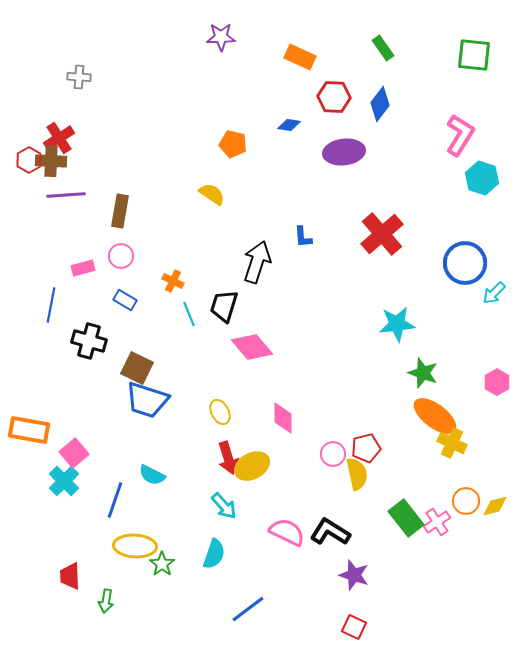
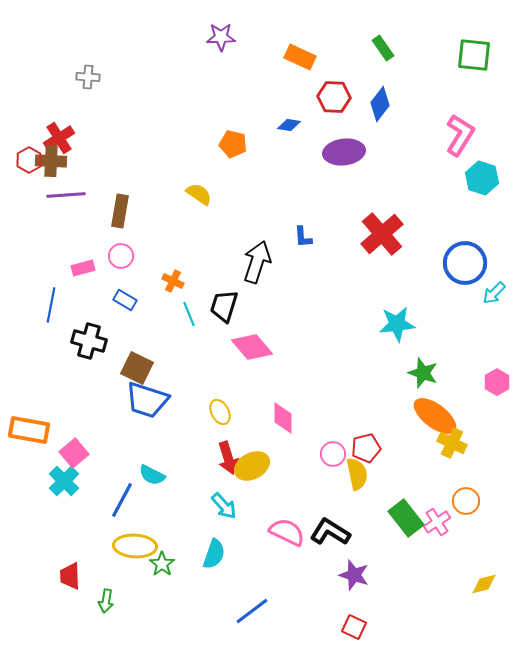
gray cross at (79, 77): moved 9 px right
yellow semicircle at (212, 194): moved 13 px left
blue line at (115, 500): moved 7 px right; rotated 9 degrees clockwise
yellow diamond at (495, 506): moved 11 px left, 78 px down
blue line at (248, 609): moved 4 px right, 2 px down
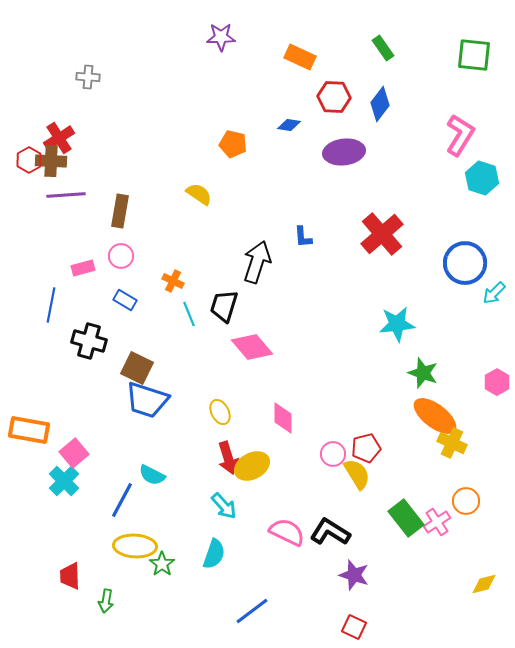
yellow semicircle at (357, 474): rotated 20 degrees counterclockwise
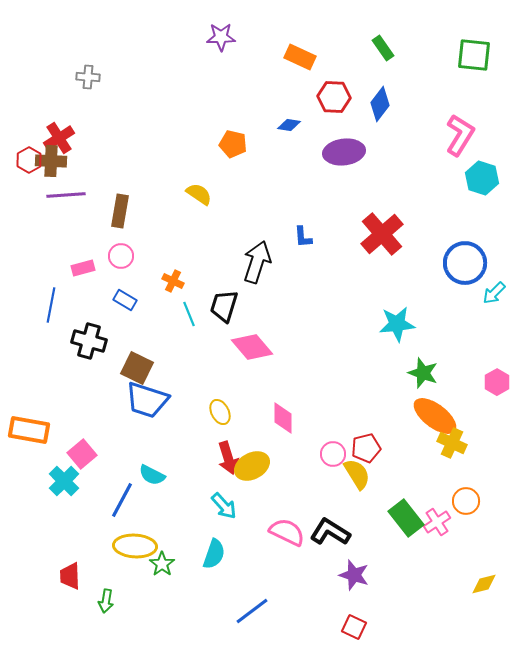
pink square at (74, 453): moved 8 px right, 1 px down
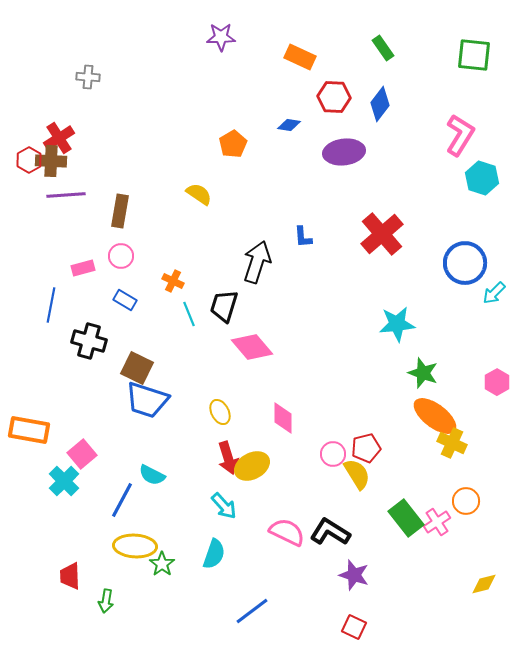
orange pentagon at (233, 144): rotated 28 degrees clockwise
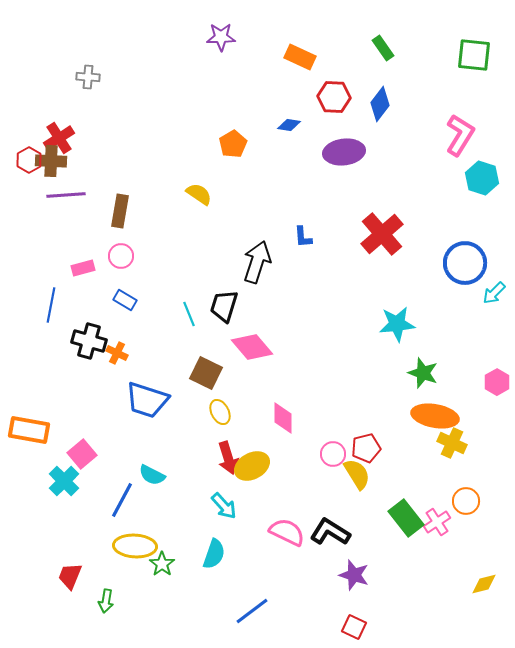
orange cross at (173, 281): moved 56 px left, 72 px down
brown square at (137, 368): moved 69 px right, 5 px down
orange ellipse at (435, 416): rotated 27 degrees counterclockwise
red trapezoid at (70, 576): rotated 24 degrees clockwise
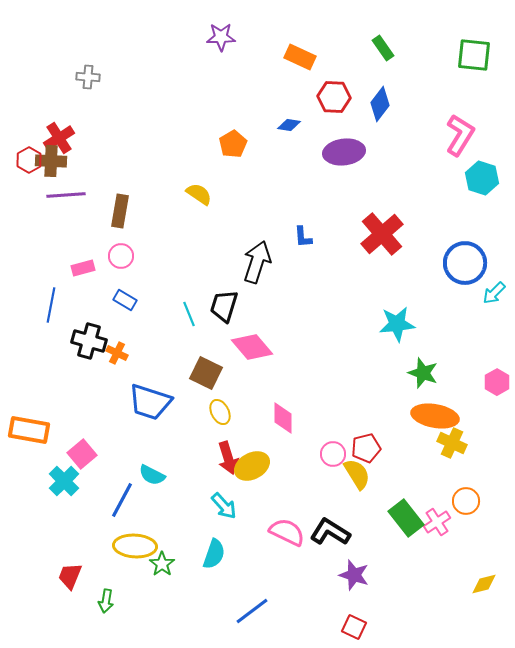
blue trapezoid at (147, 400): moved 3 px right, 2 px down
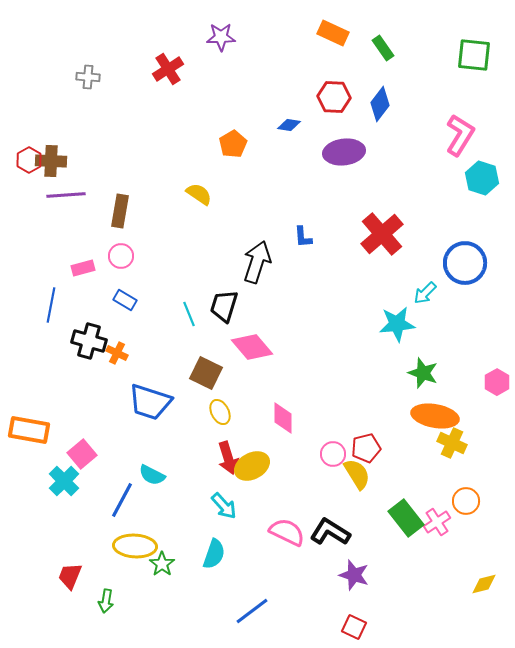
orange rectangle at (300, 57): moved 33 px right, 24 px up
red cross at (59, 138): moved 109 px right, 69 px up
cyan arrow at (494, 293): moved 69 px left
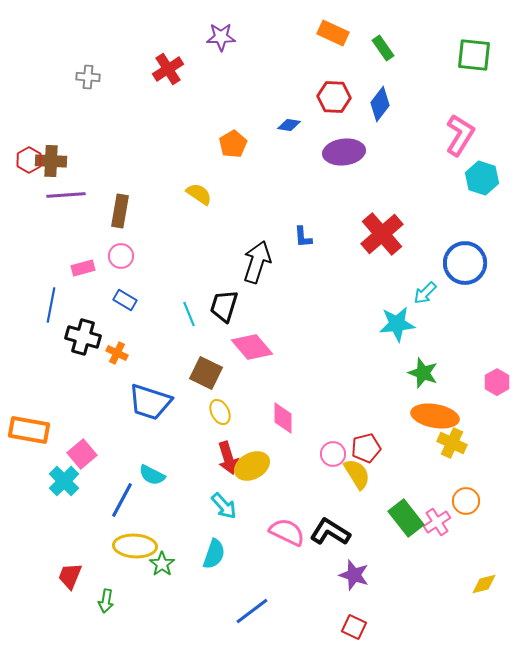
black cross at (89, 341): moved 6 px left, 4 px up
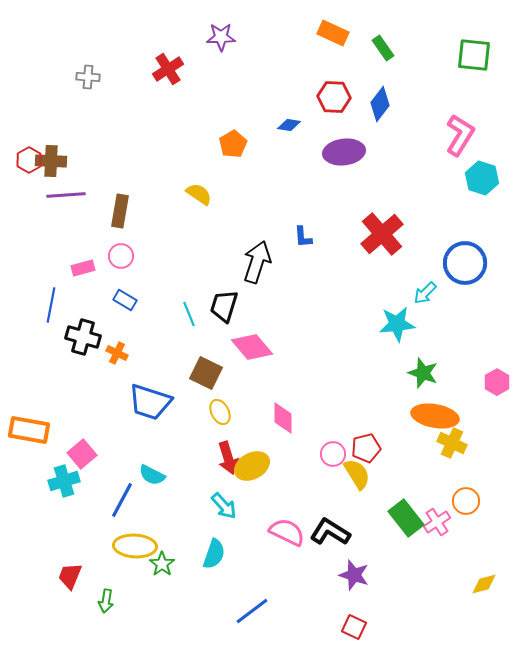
cyan cross at (64, 481): rotated 28 degrees clockwise
